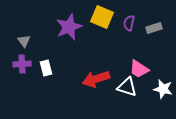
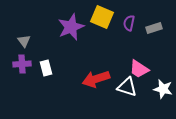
purple star: moved 2 px right
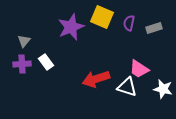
gray triangle: rotated 16 degrees clockwise
white rectangle: moved 6 px up; rotated 21 degrees counterclockwise
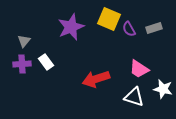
yellow square: moved 7 px right, 2 px down
purple semicircle: moved 6 px down; rotated 42 degrees counterclockwise
white triangle: moved 7 px right, 10 px down
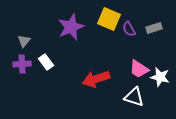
white star: moved 3 px left, 12 px up
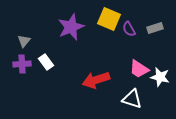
gray rectangle: moved 1 px right
red arrow: moved 1 px down
white triangle: moved 2 px left, 2 px down
